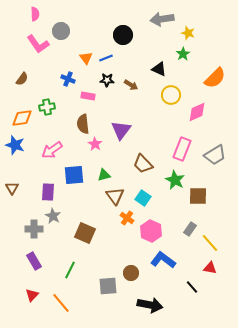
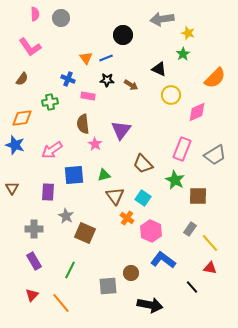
gray circle at (61, 31): moved 13 px up
pink L-shape at (38, 44): moved 8 px left, 3 px down
green cross at (47, 107): moved 3 px right, 5 px up
gray star at (53, 216): moved 13 px right
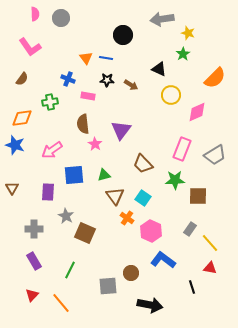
blue line at (106, 58): rotated 32 degrees clockwise
green star at (175, 180): rotated 30 degrees counterclockwise
black line at (192, 287): rotated 24 degrees clockwise
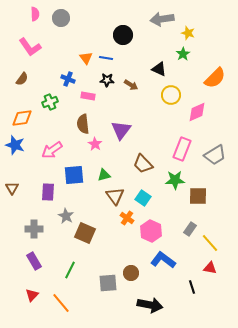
green cross at (50, 102): rotated 14 degrees counterclockwise
gray square at (108, 286): moved 3 px up
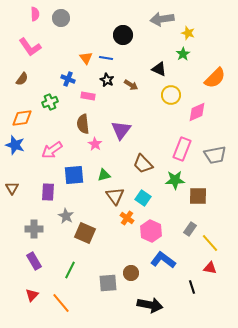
black star at (107, 80): rotated 24 degrees clockwise
gray trapezoid at (215, 155): rotated 20 degrees clockwise
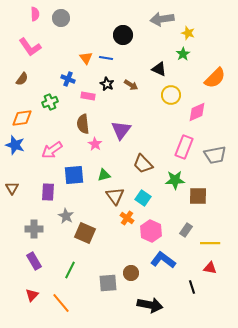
black star at (107, 80): moved 4 px down
pink rectangle at (182, 149): moved 2 px right, 2 px up
gray rectangle at (190, 229): moved 4 px left, 1 px down
yellow line at (210, 243): rotated 48 degrees counterclockwise
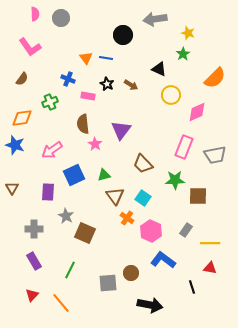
gray arrow at (162, 19): moved 7 px left
blue square at (74, 175): rotated 20 degrees counterclockwise
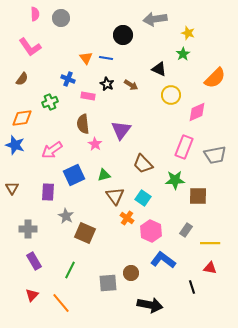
gray cross at (34, 229): moved 6 px left
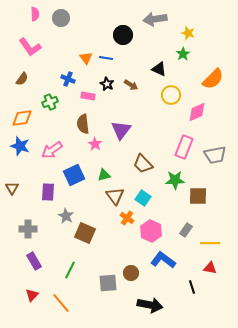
orange semicircle at (215, 78): moved 2 px left, 1 px down
blue star at (15, 145): moved 5 px right, 1 px down
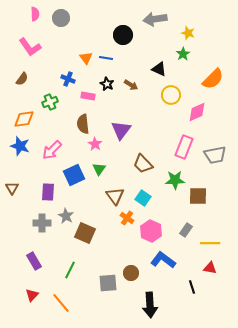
orange diamond at (22, 118): moved 2 px right, 1 px down
pink arrow at (52, 150): rotated 10 degrees counterclockwise
green triangle at (104, 175): moved 5 px left, 6 px up; rotated 40 degrees counterclockwise
gray cross at (28, 229): moved 14 px right, 6 px up
black arrow at (150, 305): rotated 75 degrees clockwise
